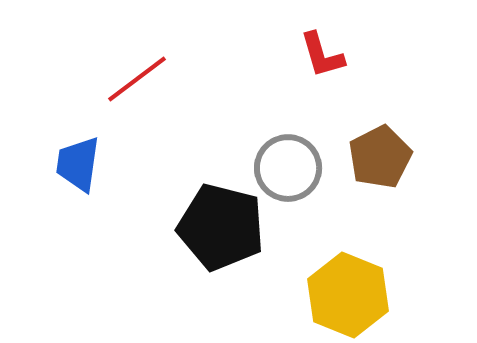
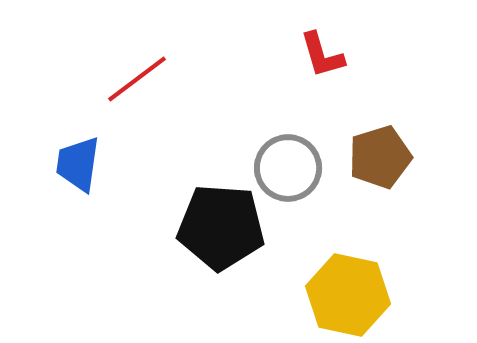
brown pentagon: rotated 10 degrees clockwise
black pentagon: rotated 10 degrees counterclockwise
yellow hexagon: rotated 10 degrees counterclockwise
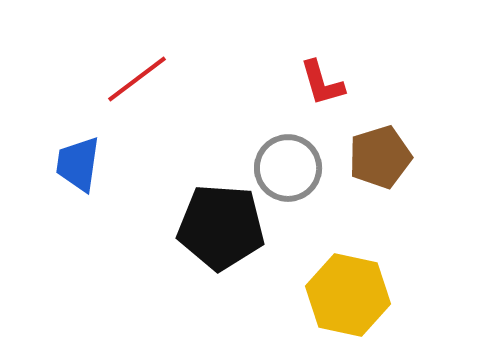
red L-shape: moved 28 px down
